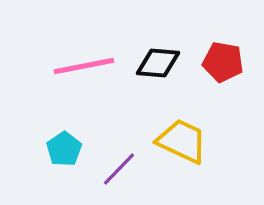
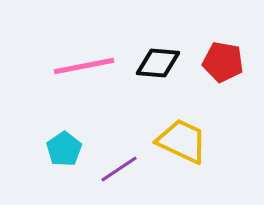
purple line: rotated 12 degrees clockwise
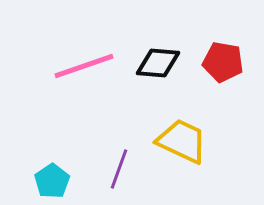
pink line: rotated 8 degrees counterclockwise
cyan pentagon: moved 12 px left, 32 px down
purple line: rotated 36 degrees counterclockwise
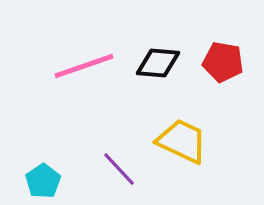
purple line: rotated 63 degrees counterclockwise
cyan pentagon: moved 9 px left
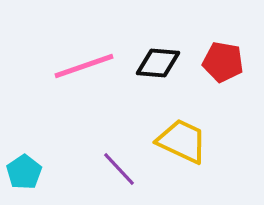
cyan pentagon: moved 19 px left, 9 px up
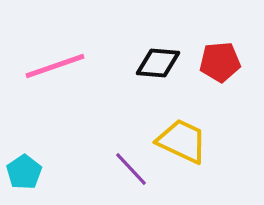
red pentagon: moved 3 px left; rotated 15 degrees counterclockwise
pink line: moved 29 px left
purple line: moved 12 px right
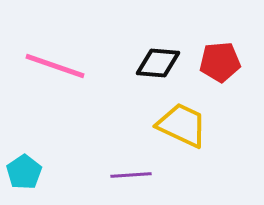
pink line: rotated 38 degrees clockwise
yellow trapezoid: moved 16 px up
purple line: moved 6 px down; rotated 51 degrees counterclockwise
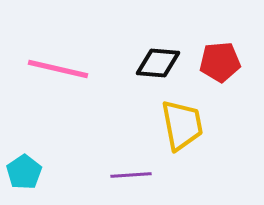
pink line: moved 3 px right, 3 px down; rotated 6 degrees counterclockwise
yellow trapezoid: rotated 54 degrees clockwise
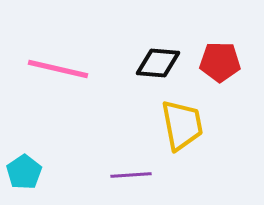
red pentagon: rotated 6 degrees clockwise
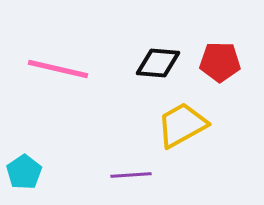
yellow trapezoid: rotated 108 degrees counterclockwise
